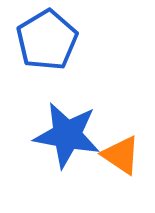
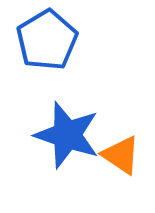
blue star: rotated 8 degrees clockwise
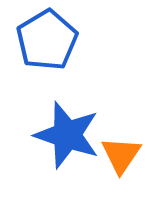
orange triangle: rotated 30 degrees clockwise
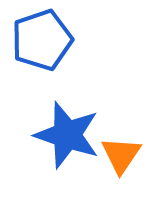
blue pentagon: moved 5 px left; rotated 12 degrees clockwise
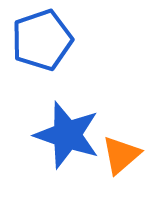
orange triangle: rotated 15 degrees clockwise
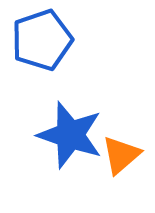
blue star: moved 3 px right
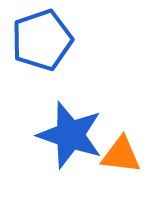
orange triangle: rotated 48 degrees clockwise
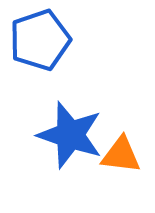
blue pentagon: moved 2 px left
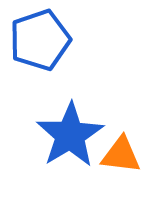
blue star: rotated 22 degrees clockwise
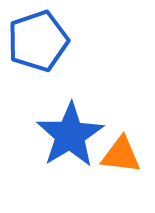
blue pentagon: moved 2 px left, 1 px down
